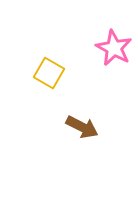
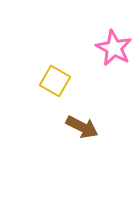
yellow square: moved 6 px right, 8 px down
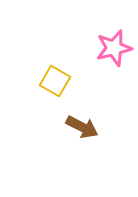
pink star: rotated 30 degrees clockwise
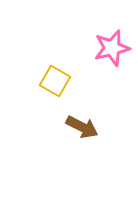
pink star: moved 2 px left
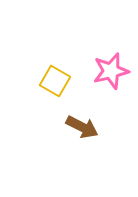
pink star: moved 1 px left, 23 px down
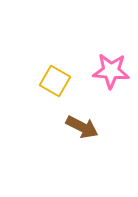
pink star: rotated 18 degrees clockwise
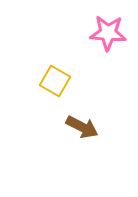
pink star: moved 3 px left, 38 px up
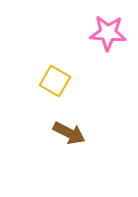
brown arrow: moved 13 px left, 6 px down
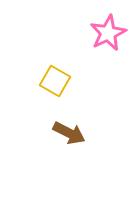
pink star: rotated 30 degrees counterclockwise
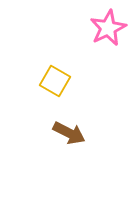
pink star: moved 5 px up
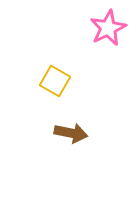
brown arrow: moved 2 px right; rotated 16 degrees counterclockwise
